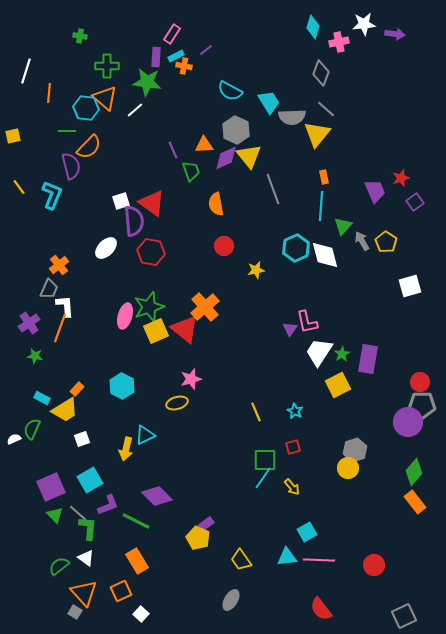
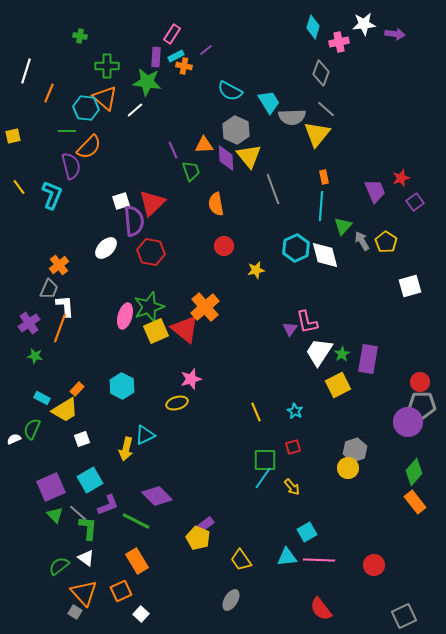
orange line at (49, 93): rotated 18 degrees clockwise
purple diamond at (226, 158): rotated 68 degrees counterclockwise
red triangle at (152, 203): rotated 40 degrees clockwise
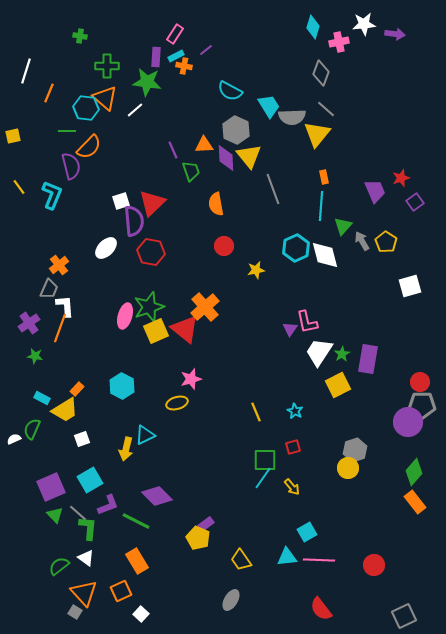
pink rectangle at (172, 34): moved 3 px right
cyan trapezoid at (269, 102): moved 4 px down
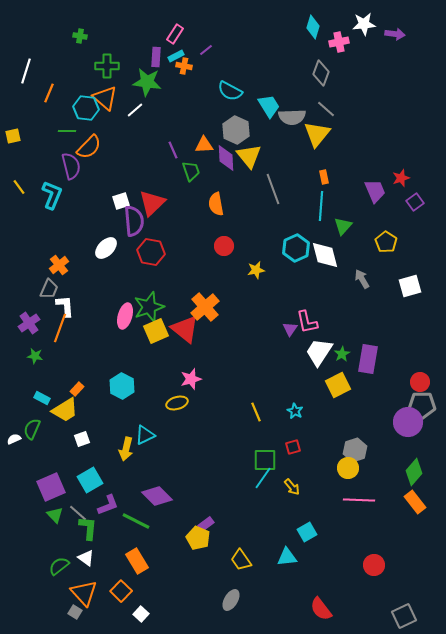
gray arrow at (362, 241): moved 38 px down
pink line at (319, 560): moved 40 px right, 60 px up
orange square at (121, 591): rotated 20 degrees counterclockwise
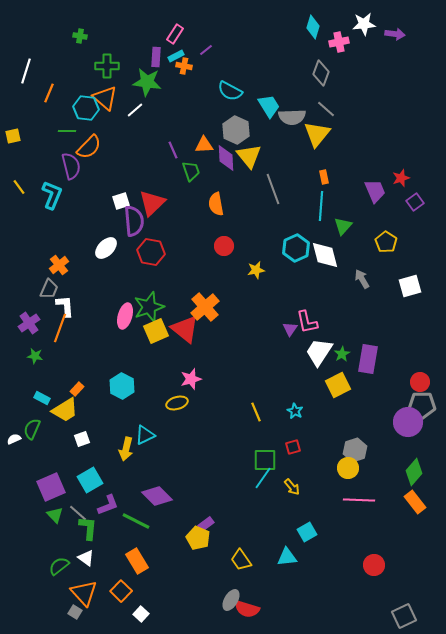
red semicircle at (321, 609): moved 74 px left; rotated 35 degrees counterclockwise
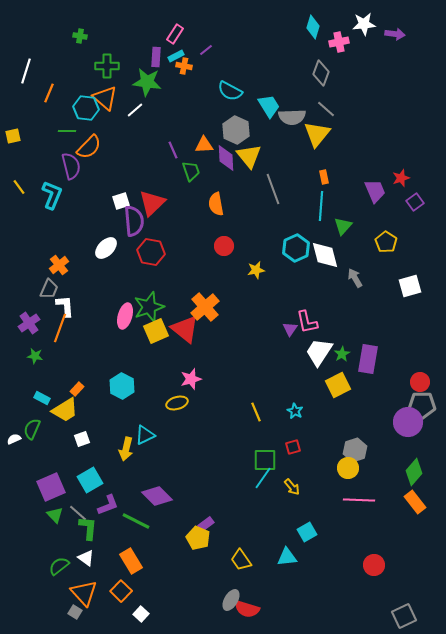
gray arrow at (362, 279): moved 7 px left, 1 px up
orange rectangle at (137, 561): moved 6 px left
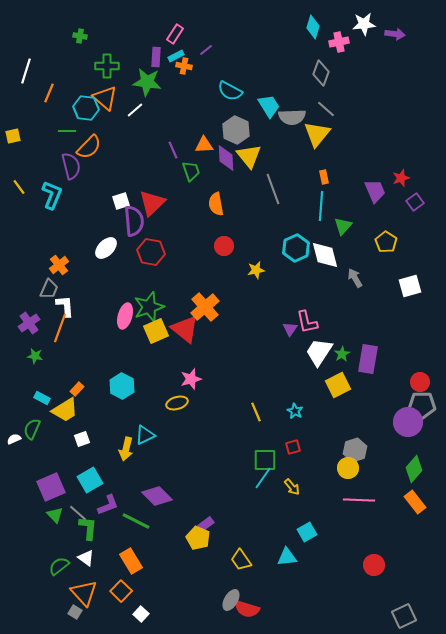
green diamond at (414, 472): moved 3 px up
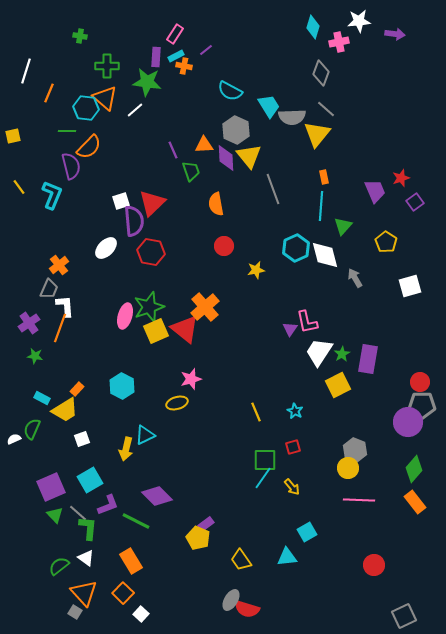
white star at (364, 24): moved 5 px left, 3 px up
gray hexagon at (355, 450): rotated 20 degrees counterclockwise
orange square at (121, 591): moved 2 px right, 2 px down
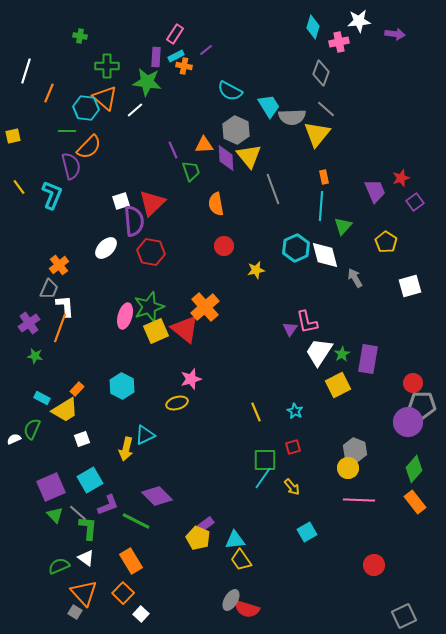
red circle at (420, 382): moved 7 px left, 1 px down
cyan triangle at (287, 557): moved 52 px left, 17 px up
green semicircle at (59, 566): rotated 15 degrees clockwise
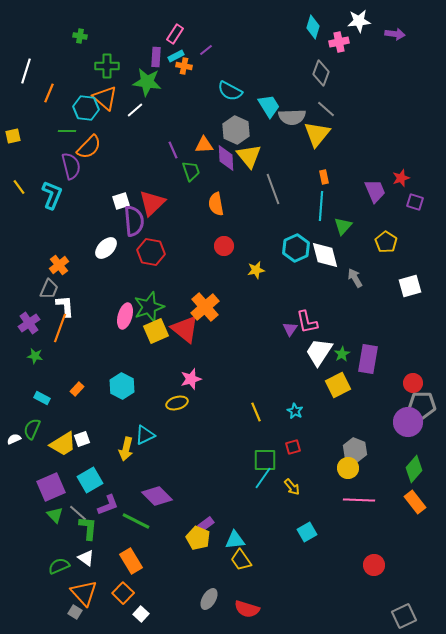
purple square at (415, 202): rotated 36 degrees counterclockwise
yellow trapezoid at (65, 410): moved 2 px left, 34 px down
gray ellipse at (231, 600): moved 22 px left, 1 px up
